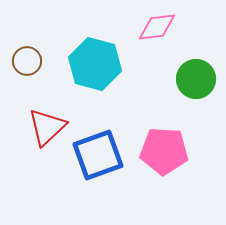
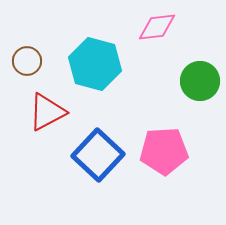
green circle: moved 4 px right, 2 px down
red triangle: moved 15 px up; rotated 15 degrees clockwise
pink pentagon: rotated 6 degrees counterclockwise
blue square: rotated 27 degrees counterclockwise
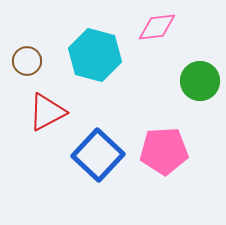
cyan hexagon: moved 9 px up
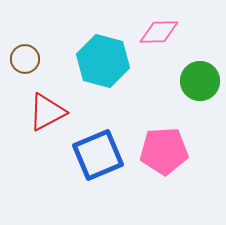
pink diamond: moved 2 px right, 5 px down; rotated 6 degrees clockwise
cyan hexagon: moved 8 px right, 6 px down
brown circle: moved 2 px left, 2 px up
blue square: rotated 24 degrees clockwise
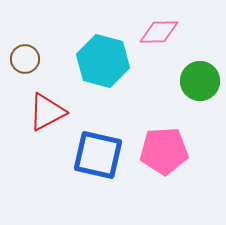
blue square: rotated 36 degrees clockwise
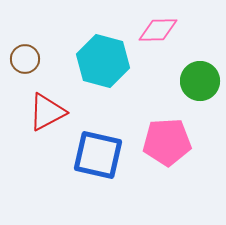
pink diamond: moved 1 px left, 2 px up
pink pentagon: moved 3 px right, 9 px up
